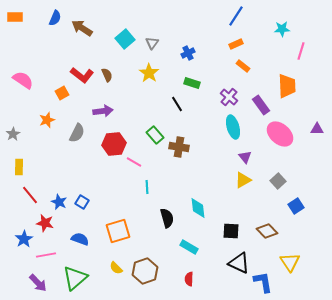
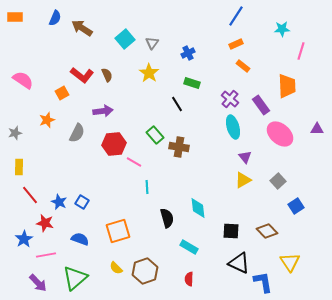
purple cross at (229, 97): moved 1 px right, 2 px down
gray star at (13, 134): moved 2 px right, 1 px up; rotated 16 degrees clockwise
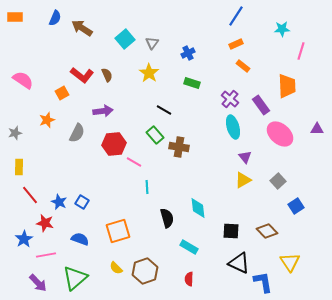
black line at (177, 104): moved 13 px left, 6 px down; rotated 28 degrees counterclockwise
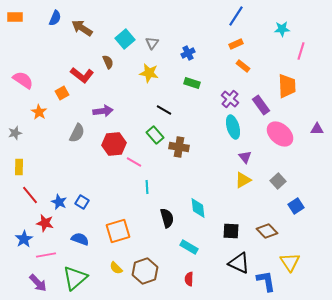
yellow star at (149, 73): rotated 24 degrees counterclockwise
brown semicircle at (107, 75): moved 1 px right, 13 px up
orange star at (47, 120): moved 8 px left, 8 px up; rotated 21 degrees counterclockwise
blue L-shape at (263, 282): moved 3 px right, 1 px up
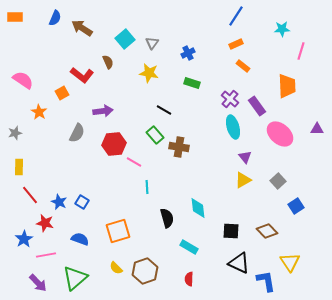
purple rectangle at (261, 105): moved 4 px left, 1 px down
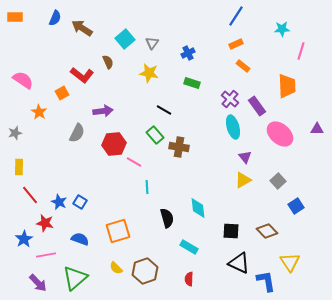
blue square at (82, 202): moved 2 px left
